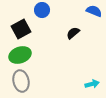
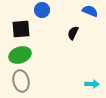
blue semicircle: moved 4 px left
black square: rotated 24 degrees clockwise
black semicircle: rotated 24 degrees counterclockwise
cyan arrow: rotated 16 degrees clockwise
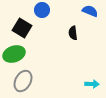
black square: moved 1 px right, 1 px up; rotated 36 degrees clockwise
black semicircle: rotated 32 degrees counterclockwise
green ellipse: moved 6 px left, 1 px up
gray ellipse: moved 2 px right; rotated 40 degrees clockwise
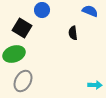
cyan arrow: moved 3 px right, 1 px down
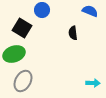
cyan arrow: moved 2 px left, 2 px up
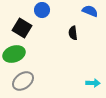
gray ellipse: rotated 25 degrees clockwise
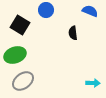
blue circle: moved 4 px right
black square: moved 2 px left, 3 px up
green ellipse: moved 1 px right, 1 px down
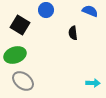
gray ellipse: rotated 75 degrees clockwise
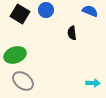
black square: moved 11 px up
black semicircle: moved 1 px left
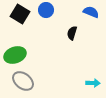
blue semicircle: moved 1 px right, 1 px down
black semicircle: rotated 24 degrees clockwise
